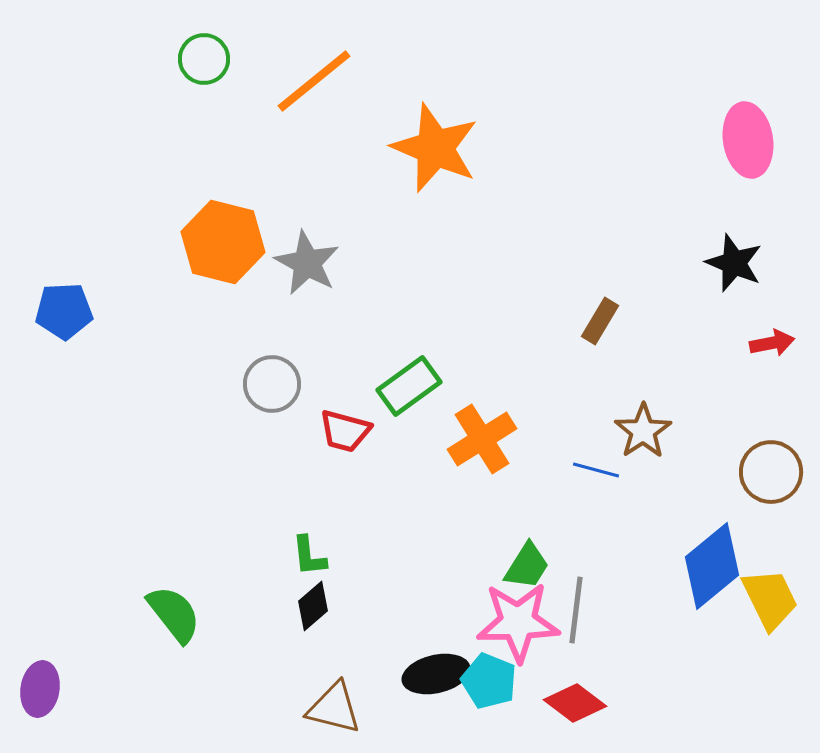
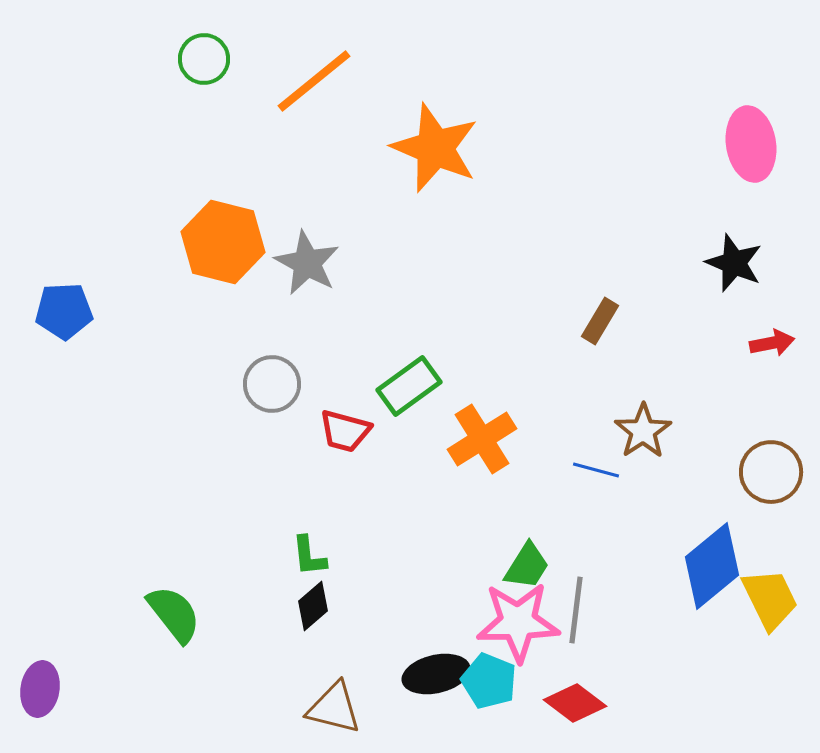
pink ellipse: moved 3 px right, 4 px down
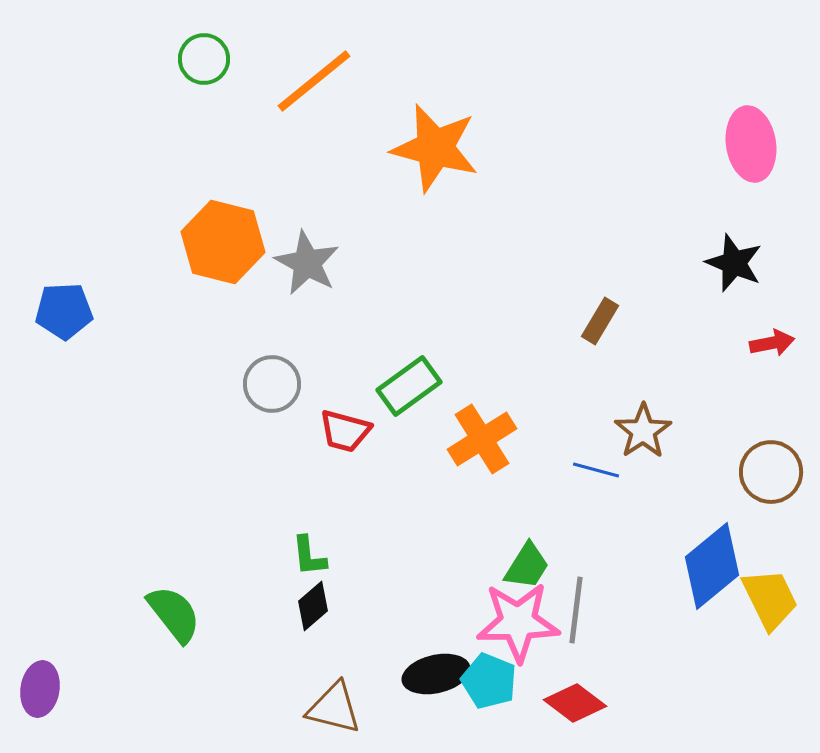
orange star: rotated 8 degrees counterclockwise
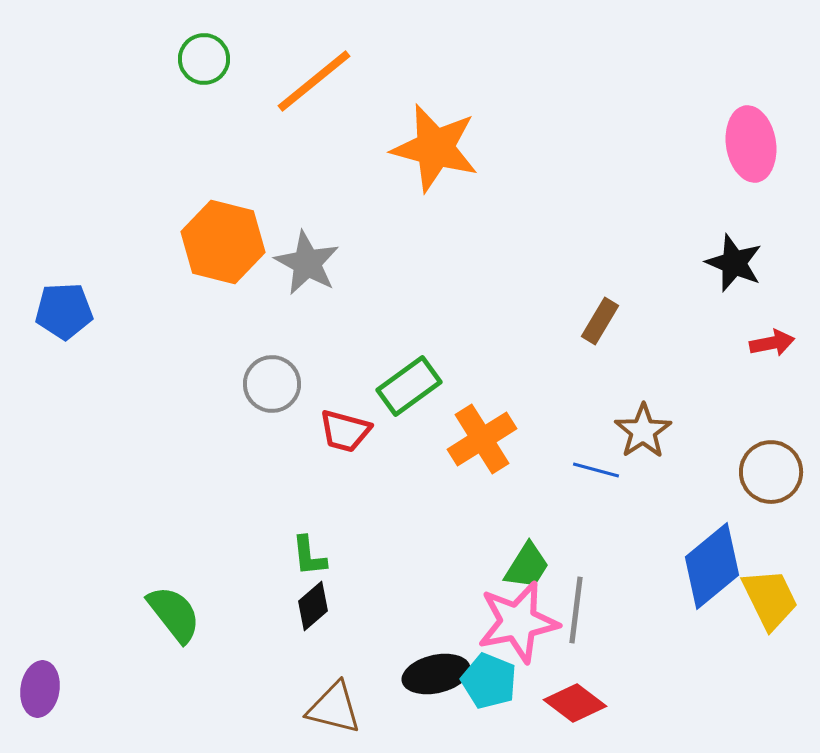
pink star: rotated 10 degrees counterclockwise
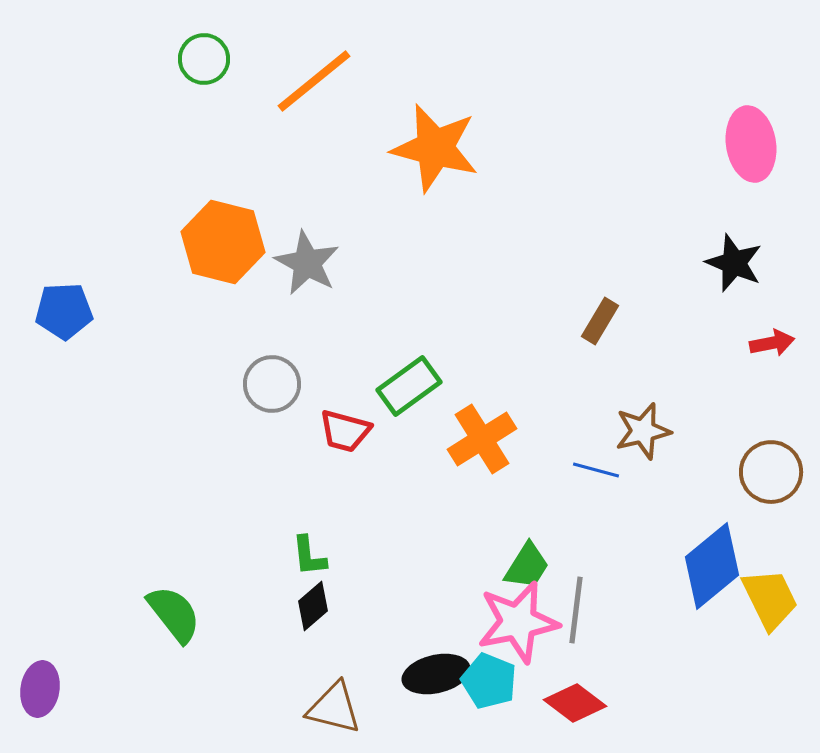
brown star: rotated 20 degrees clockwise
